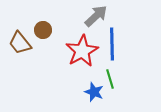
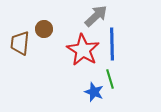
brown circle: moved 1 px right, 1 px up
brown trapezoid: rotated 45 degrees clockwise
red star: moved 1 px right, 1 px up; rotated 12 degrees counterclockwise
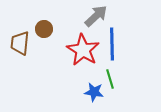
blue star: rotated 12 degrees counterclockwise
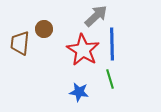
blue star: moved 15 px left
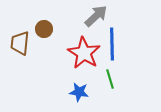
red star: moved 1 px right, 3 px down
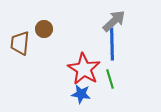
gray arrow: moved 18 px right, 5 px down
red star: moved 16 px down
blue star: moved 2 px right, 2 px down
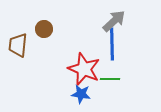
brown trapezoid: moved 2 px left, 2 px down
red star: rotated 8 degrees counterclockwise
green line: rotated 72 degrees counterclockwise
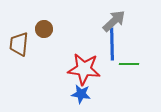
brown trapezoid: moved 1 px right, 1 px up
red star: rotated 16 degrees counterclockwise
green line: moved 19 px right, 15 px up
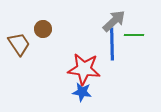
brown circle: moved 1 px left
brown trapezoid: rotated 140 degrees clockwise
green line: moved 5 px right, 29 px up
blue star: moved 1 px right, 2 px up
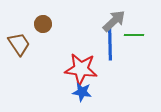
brown circle: moved 5 px up
blue line: moved 2 px left
red star: moved 3 px left
